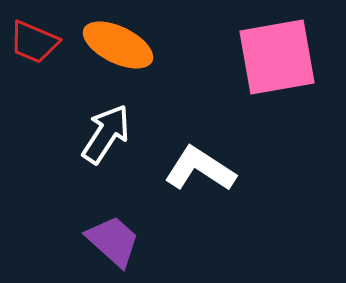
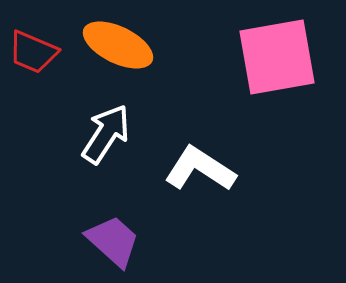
red trapezoid: moved 1 px left, 10 px down
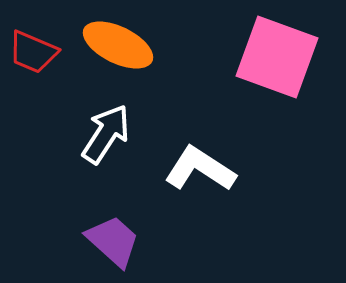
pink square: rotated 30 degrees clockwise
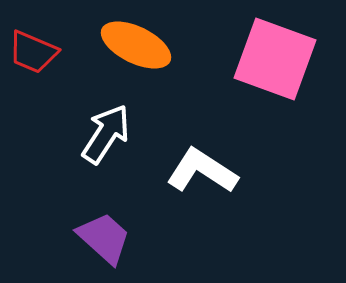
orange ellipse: moved 18 px right
pink square: moved 2 px left, 2 px down
white L-shape: moved 2 px right, 2 px down
purple trapezoid: moved 9 px left, 3 px up
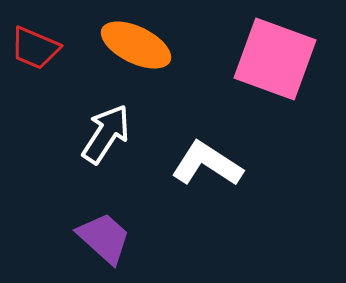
red trapezoid: moved 2 px right, 4 px up
white L-shape: moved 5 px right, 7 px up
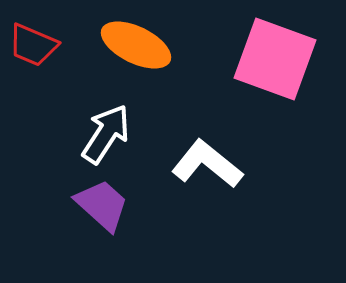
red trapezoid: moved 2 px left, 3 px up
white L-shape: rotated 6 degrees clockwise
purple trapezoid: moved 2 px left, 33 px up
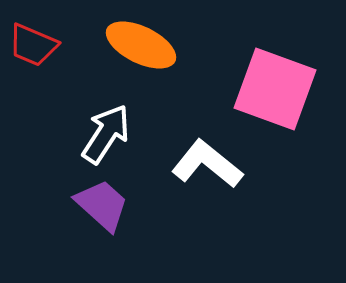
orange ellipse: moved 5 px right
pink square: moved 30 px down
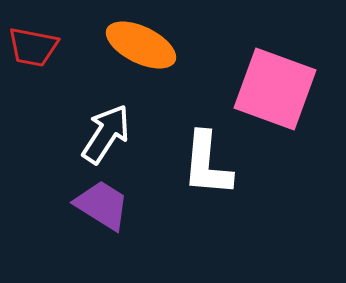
red trapezoid: moved 2 px down; rotated 12 degrees counterclockwise
white L-shape: rotated 124 degrees counterclockwise
purple trapezoid: rotated 10 degrees counterclockwise
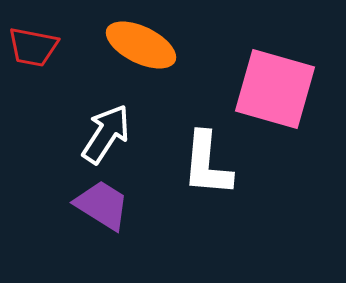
pink square: rotated 4 degrees counterclockwise
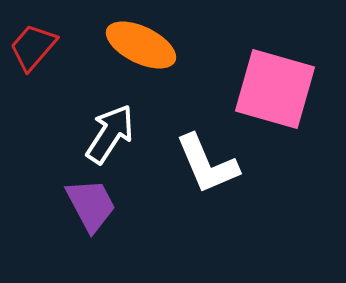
red trapezoid: rotated 120 degrees clockwise
white arrow: moved 4 px right
white L-shape: rotated 28 degrees counterclockwise
purple trapezoid: moved 11 px left; rotated 30 degrees clockwise
